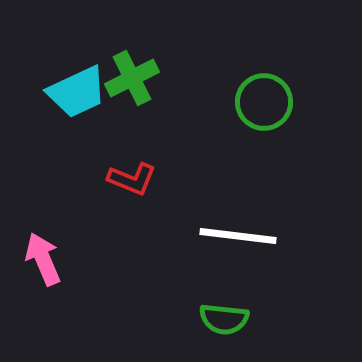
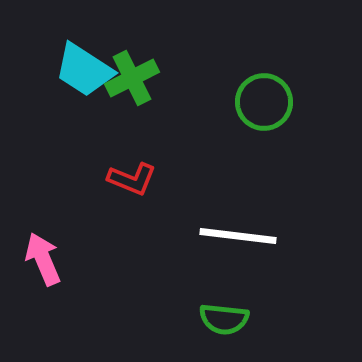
cyan trapezoid: moved 7 px right, 22 px up; rotated 58 degrees clockwise
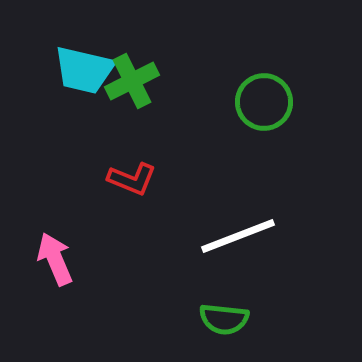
cyan trapezoid: rotated 20 degrees counterclockwise
green cross: moved 3 px down
white line: rotated 28 degrees counterclockwise
pink arrow: moved 12 px right
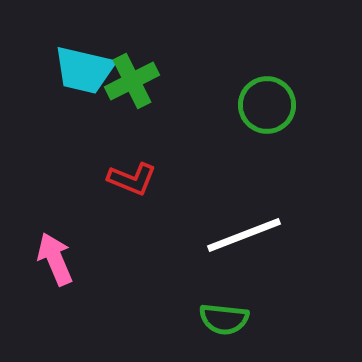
green circle: moved 3 px right, 3 px down
white line: moved 6 px right, 1 px up
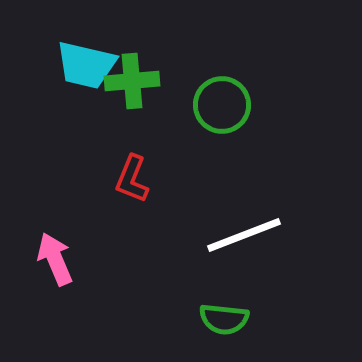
cyan trapezoid: moved 2 px right, 5 px up
green cross: rotated 22 degrees clockwise
green circle: moved 45 px left
red L-shape: rotated 90 degrees clockwise
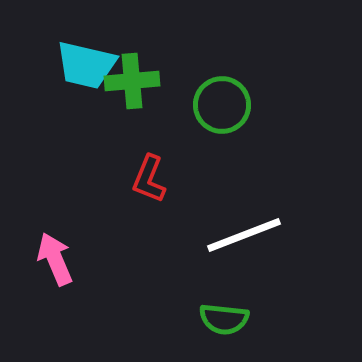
red L-shape: moved 17 px right
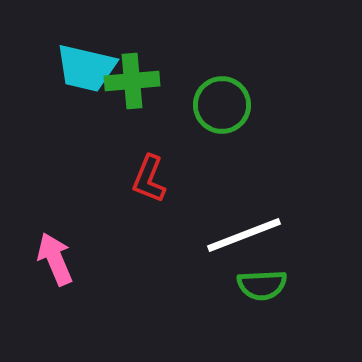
cyan trapezoid: moved 3 px down
green semicircle: moved 38 px right, 34 px up; rotated 9 degrees counterclockwise
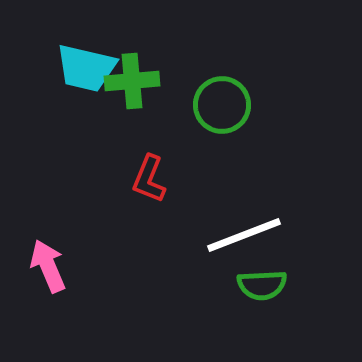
pink arrow: moved 7 px left, 7 px down
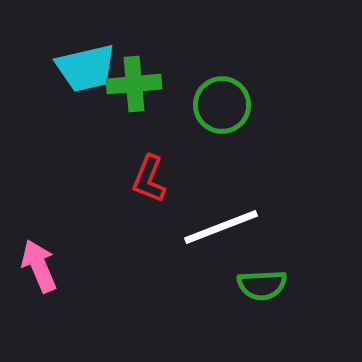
cyan trapezoid: rotated 26 degrees counterclockwise
green cross: moved 2 px right, 3 px down
white line: moved 23 px left, 8 px up
pink arrow: moved 9 px left
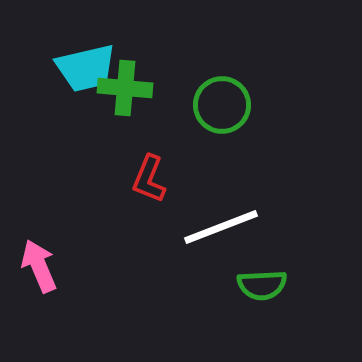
green cross: moved 9 px left, 4 px down; rotated 10 degrees clockwise
